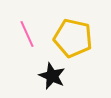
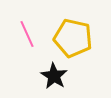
black star: moved 2 px right; rotated 8 degrees clockwise
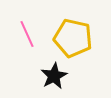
black star: rotated 12 degrees clockwise
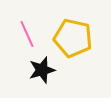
black star: moved 12 px left, 6 px up; rotated 12 degrees clockwise
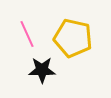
black star: rotated 16 degrees clockwise
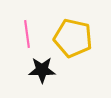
pink line: rotated 16 degrees clockwise
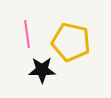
yellow pentagon: moved 2 px left, 4 px down
